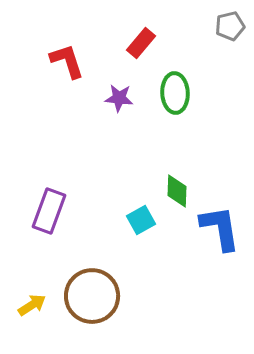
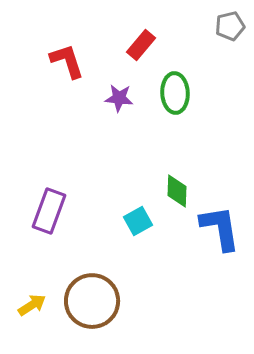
red rectangle: moved 2 px down
cyan square: moved 3 px left, 1 px down
brown circle: moved 5 px down
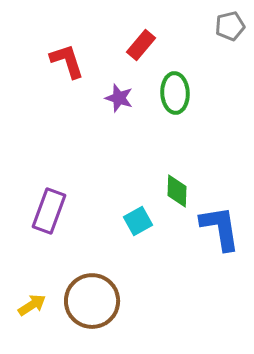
purple star: rotated 12 degrees clockwise
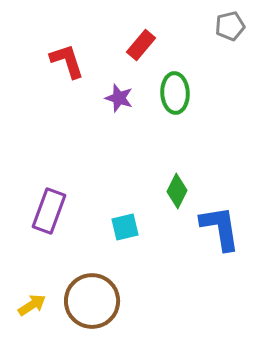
green diamond: rotated 24 degrees clockwise
cyan square: moved 13 px left, 6 px down; rotated 16 degrees clockwise
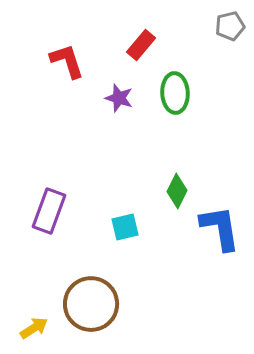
brown circle: moved 1 px left, 3 px down
yellow arrow: moved 2 px right, 23 px down
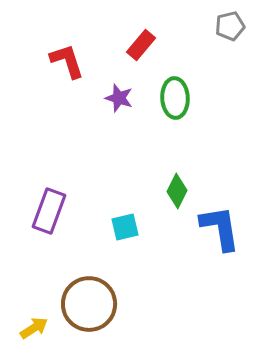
green ellipse: moved 5 px down
brown circle: moved 2 px left
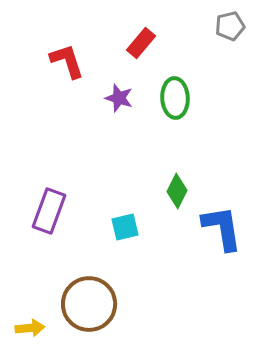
red rectangle: moved 2 px up
blue L-shape: moved 2 px right
yellow arrow: moved 4 px left; rotated 28 degrees clockwise
